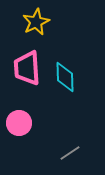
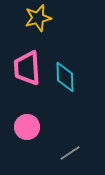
yellow star: moved 2 px right, 4 px up; rotated 12 degrees clockwise
pink circle: moved 8 px right, 4 px down
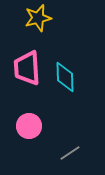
pink circle: moved 2 px right, 1 px up
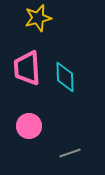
gray line: rotated 15 degrees clockwise
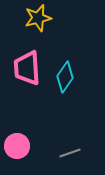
cyan diamond: rotated 36 degrees clockwise
pink circle: moved 12 px left, 20 px down
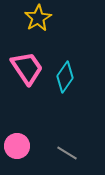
yellow star: rotated 16 degrees counterclockwise
pink trapezoid: rotated 150 degrees clockwise
gray line: moved 3 px left; rotated 50 degrees clockwise
